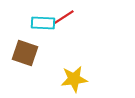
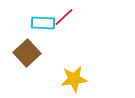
red line: rotated 10 degrees counterclockwise
brown square: moved 2 px right; rotated 28 degrees clockwise
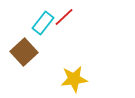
cyan rectangle: rotated 55 degrees counterclockwise
brown square: moved 3 px left, 1 px up
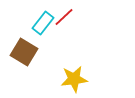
brown square: rotated 16 degrees counterclockwise
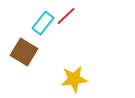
red line: moved 2 px right, 1 px up
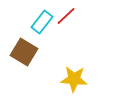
cyan rectangle: moved 1 px left, 1 px up
yellow star: rotated 12 degrees clockwise
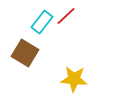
brown square: moved 1 px right, 1 px down
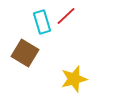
cyan rectangle: rotated 55 degrees counterclockwise
yellow star: rotated 20 degrees counterclockwise
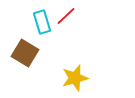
yellow star: moved 1 px right, 1 px up
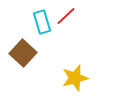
brown square: moved 2 px left; rotated 12 degrees clockwise
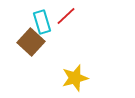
brown square: moved 8 px right, 11 px up
